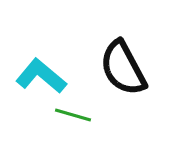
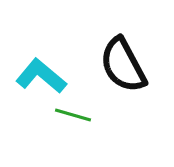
black semicircle: moved 3 px up
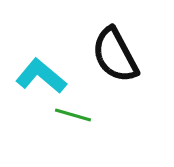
black semicircle: moved 8 px left, 10 px up
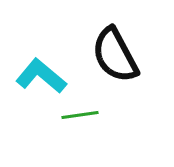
green line: moved 7 px right; rotated 24 degrees counterclockwise
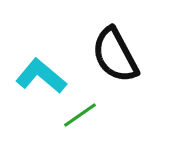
green line: rotated 27 degrees counterclockwise
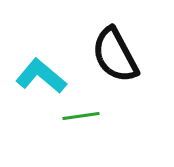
green line: moved 1 px right, 1 px down; rotated 27 degrees clockwise
